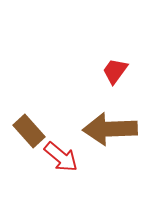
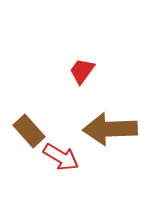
red trapezoid: moved 33 px left
red arrow: rotated 9 degrees counterclockwise
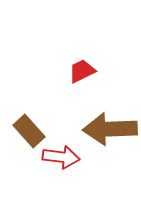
red trapezoid: rotated 28 degrees clockwise
red arrow: rotated 24 degrees counterclockwise
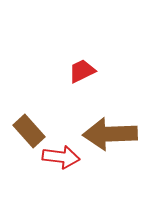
brown arrow: moved 5 px down
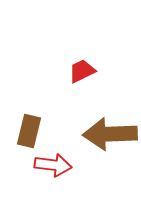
brown rectangle: rotated 56 degrees clockwise
red arrow: moved 8 px left, 8 px down
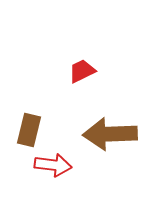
brown rectangle: moved 1 px up
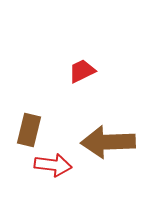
brown arrow: moved 2 px left, 8 px down
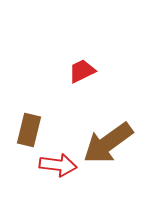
brown arrow: moved 1 px down; rotated 34 degrees counterclockwise
red arrow: moved 5 px right
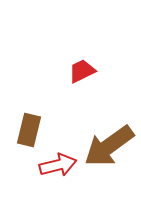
brown arrow: moved 1 px right, 3 px down
red arrow: rotated 21 degrees counterclockwise
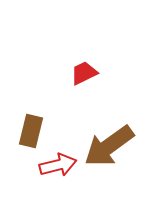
red trapezoid: moved 2 px right, 2 px down
brown rectangle: moved 2 px right, 1 px down
